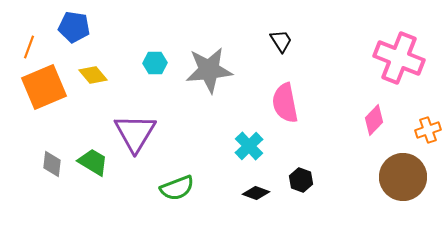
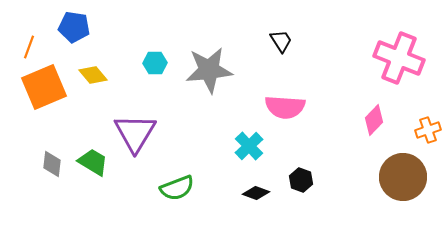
pink semicircle: moved 4 px down; rotated 75 degrees counterclockwise
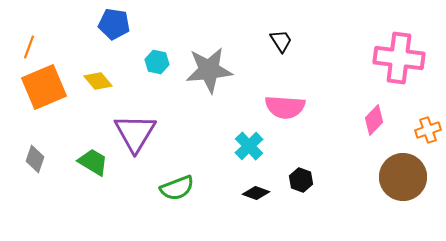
blue pentagon: moved 40 px right, 3 px up
pink cross: rotated 15 degrees counterclockwise
cyan hexagon: moved 2 px right, 1 px up; rotated 15 degrees clockwise
yellow diamond: moved 5 px right, 6 px down
gray diamond: moved 17 px left, 5 px up; rotated 12 degrees clockwise
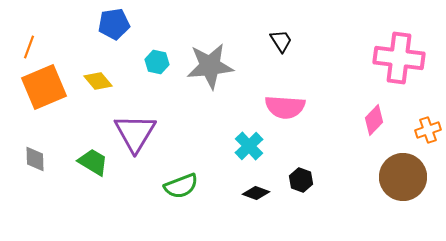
blue pentagon: rotated 16 degrees counterclockwise
gray star: moved 1 px right, 4 px up
gray diamond: rotated 20 degrees counterclockwise
green semicircle: moved 4 px right, 2 px up
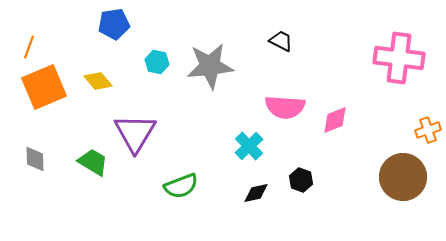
black trapezoid: rotated 30 degrees counterclockwise
pink diamond: moved 39 px left; rotated 24 degrees clockwise
black diamond: rotated 32 degrees counterclockwise
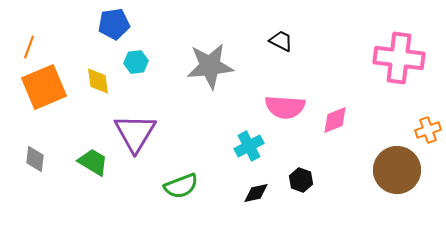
cyan hexagon: moved 21 px left; rotated 20 degrees counterclockwise
yellow diamond: rotated 32 degrees clockwise
cyan cross: rotated 16 degrees clockwise
gray diamond: rotated 8 degrees clockwise
brown circle: moved 6 px left, 7 px up
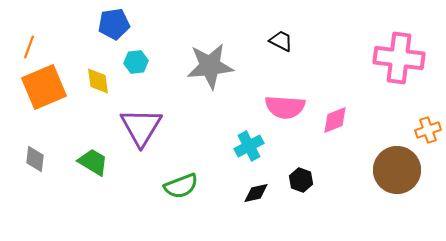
purple triangle: moved 6 px right, 6 px up
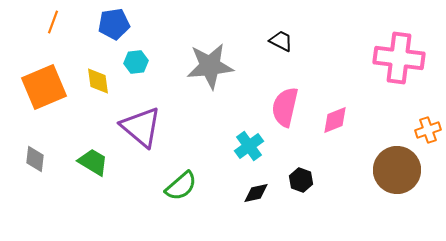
orange line: moved 24 px right, 25 px up
pink semicircle: rotated 99 degrees clockwise
purple triangle: rotated 21 degrees counterclockwise
cyan cross: rotated 8 degrees counterclockwise
green semicircle: rotated 20 degrees counterclockwise
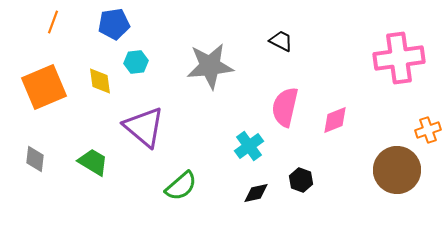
pink cross: rotated 15 degrees counterclockwise
yellow diamond: moved 2 px right
purple triangle: moved 3 px right
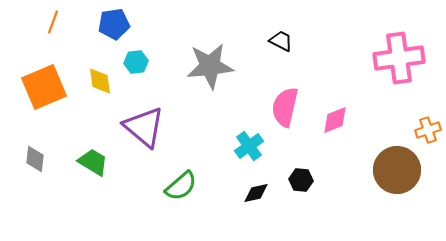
black hexagon: rotated 15 degrees counterclockwise
